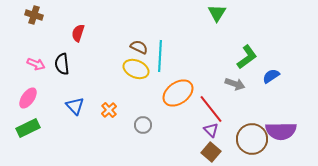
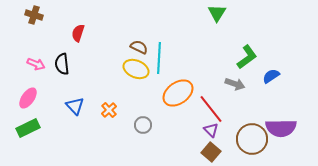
cyan line: moved 1 px left, 2 px down
purple semicircle: moved 3 px up
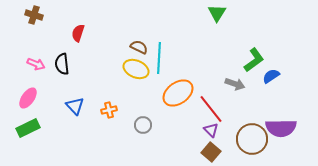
green L-shape: moved 7 px right, 3 px down
orange cross: rotated 28 degrees clockwise
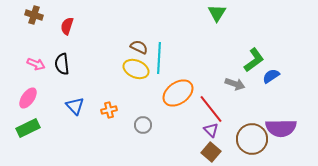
red semicircle: moved 11 px left, 7 px up
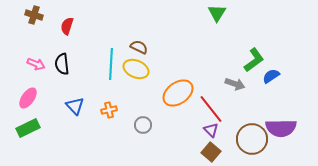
cyan line: moved 48 px left, 6 px down
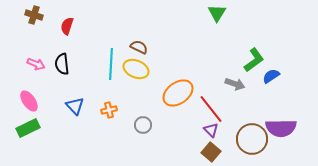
pink ellipse: moved 1 px right, 3 px down; rotated 70 degrees counterclockwise
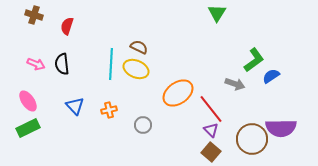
pink ellipse: moved 1 px left
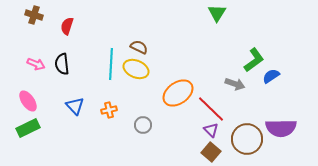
red line: rotated 8 degrees counterclockwise
brown circle: moved 5 px left
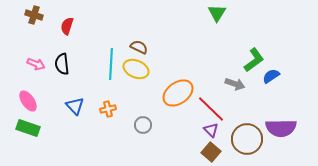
orange cross: moved 1 px left, 1 px up
green rectangle: rotated 45 degrees clockwise
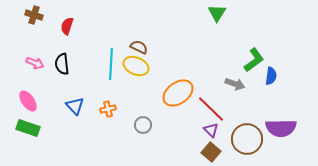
pink arrow: moved 1 px left, 1 px up
yellow ellipse: moved 3 px up
blue semicircle: rotated 132 degrees clockwise
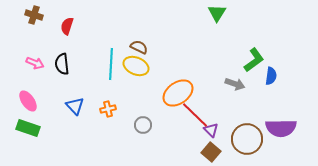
red line: moved 16 px left, 6 px down
